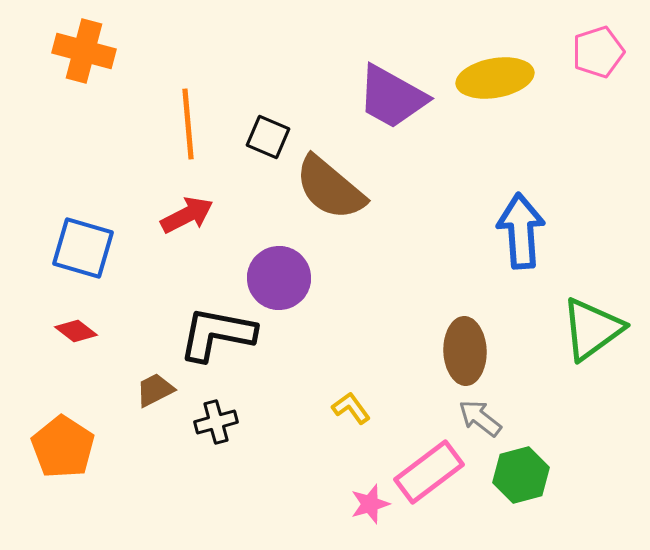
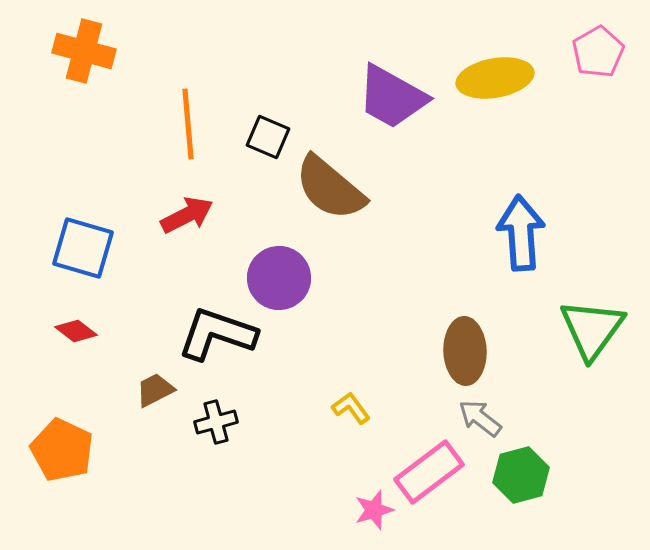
pink pentagon: rotated 12 degrees counterclockwise
blue arrow: moved 2 px down
green triangle: rotated 18 degrees counterclockwise
black L-shape: rotated 8 degrees clockwise
orange pentagon: moved 1 px left, 3 px down; rotated 8 degrees counterclockwise
pink star: moved 4 px right, 6 px down
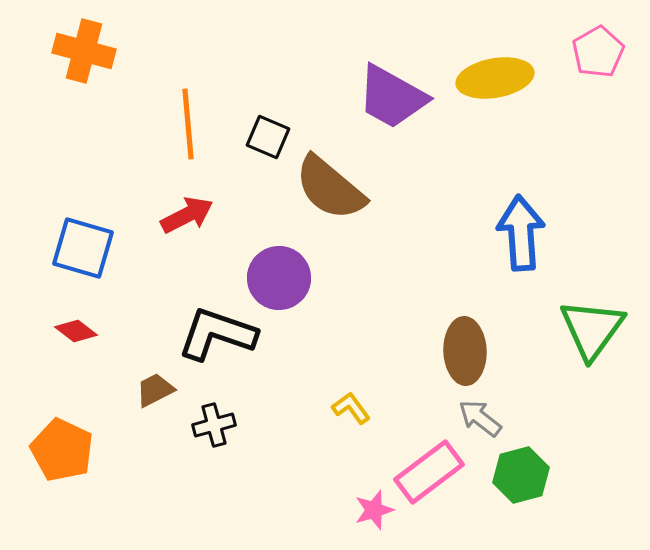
black cross: moved 2 px left, 3 px down
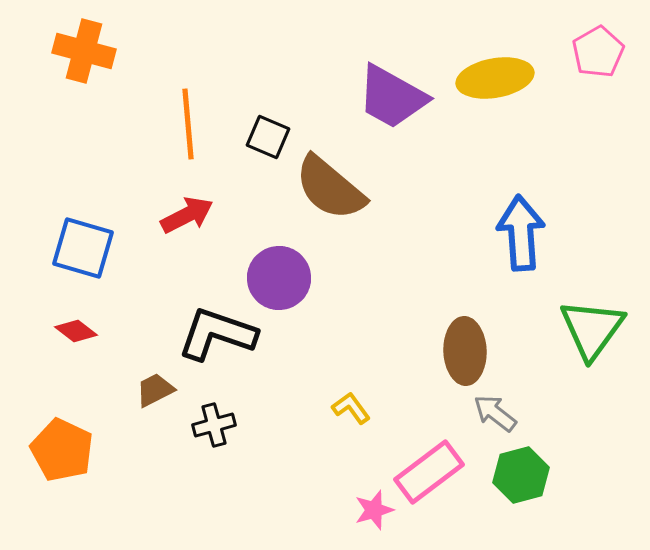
gray arrow: moved 15 px right, 5 px up
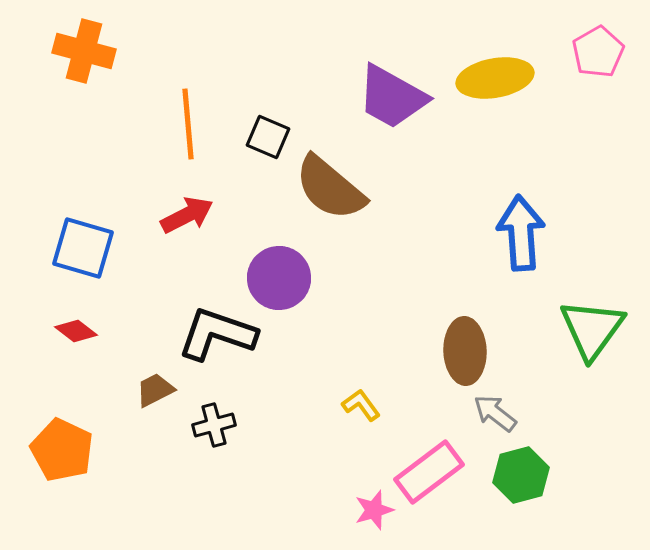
yellow L-shape: moved 10 px right, 3 px up
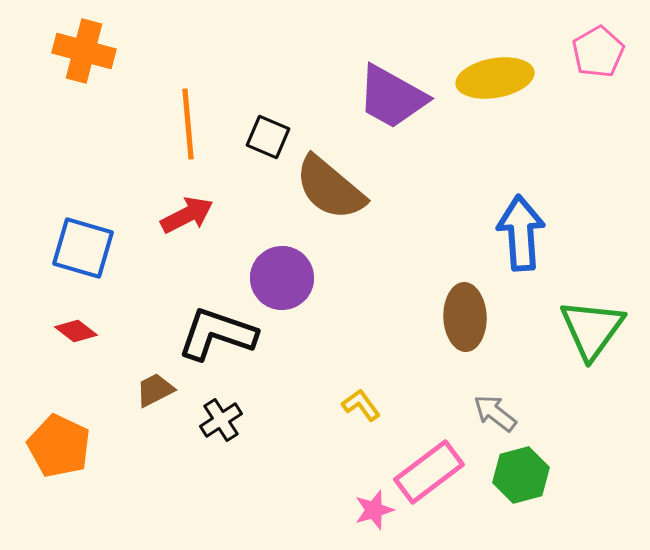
purple circle: moved 3 px right
brown ellipse: moved 34 px up
black cross: moved 7 px right, 5 px up; rotated 18 degrees counterclockwise
orange pentagon: moved 3 px left, 4 px up
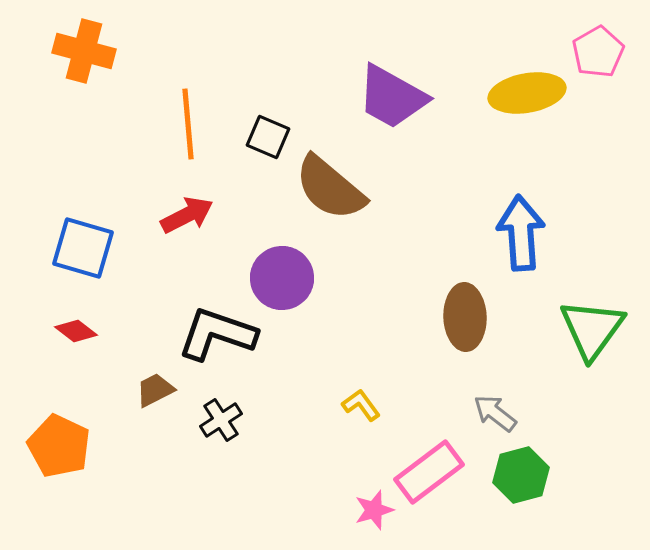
yellow ellipse: moved 32 px right, 15 px down
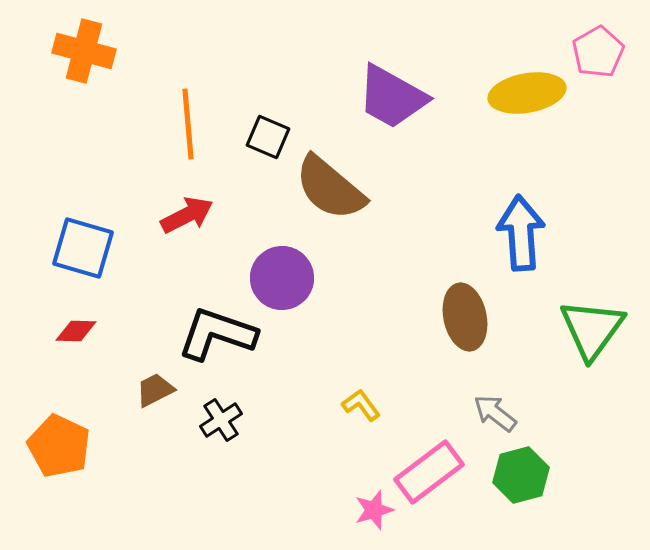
brown ellipse: rotated 10 degrees counterclockwise
red diamond: rotated 36 degrees counterclockwise
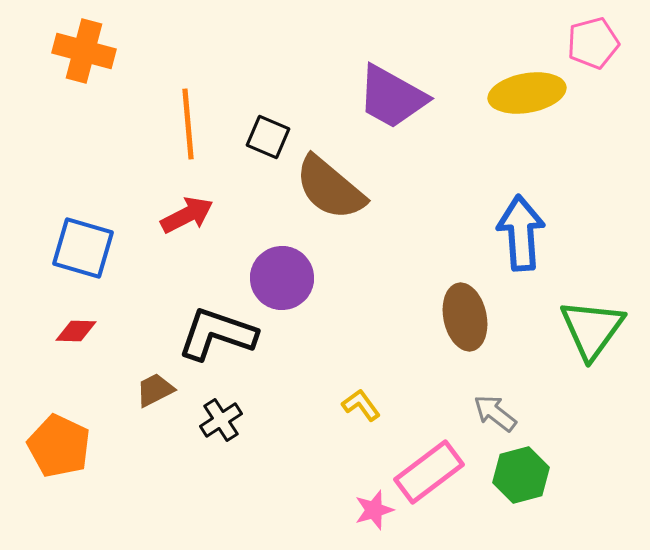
pink pentagon: moved 5 px left, 9 px up; rotated 15 degrees clockwise
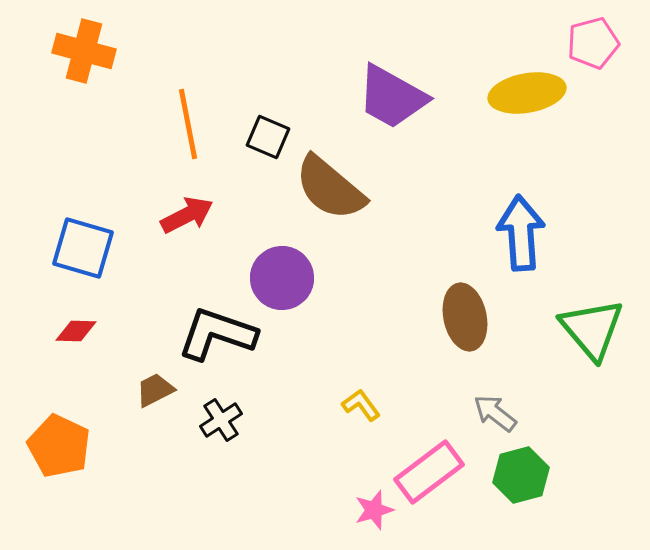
orange line: rotated 6 degrees counterclockwise
green triangle: rotated 16 degrees counterclockwise
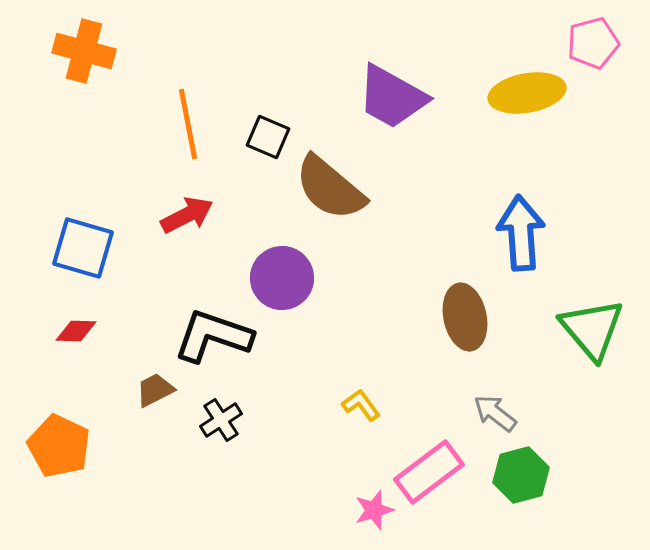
black L-shape: moved 4 px left, 2 px down
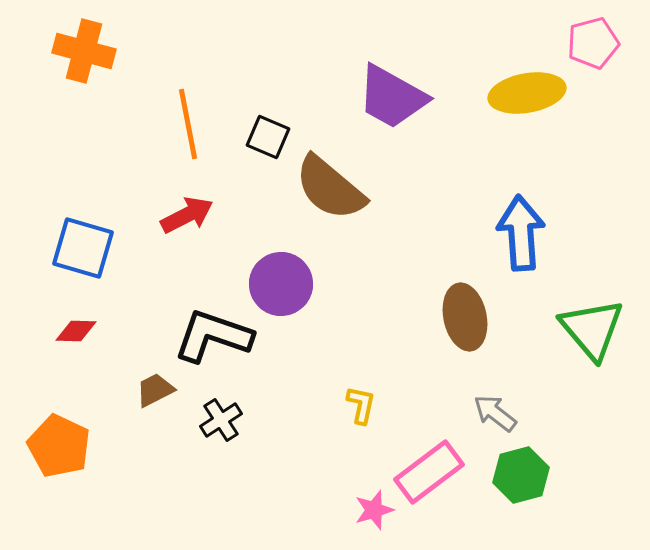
purple circle: moved 1 px left, 6 px down
yellow L-shape: rotated 48 degrees clockwise
